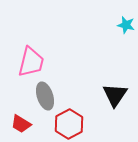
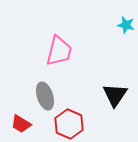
pink trapezoid: moved 28 px right, 11 px up
red hexagon: rotated 8 degrees counterclockwise
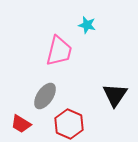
cyan star: moved 39 px left
gray ellipse: rotated 52 degrees clockwise
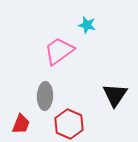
pink trapezoid: rotated 140 degrees counterclockwise
gray ellipse: rotated 32 degrees counterclockwise
red trapezoid: rotated 100 degrees counterclockwise
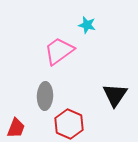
red trapezoid: moved 5 px left, 4 px down
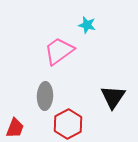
black triangle: moved 2 px left, 2 px down
red hexagon: moved 1 px left; rotated 8 degrees clockwise
red trapezoid: moved 1 px left
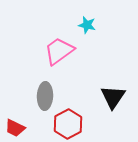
red trapezoid: rotated 95 degrees clockwise
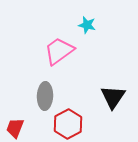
red trapezoid: rotated 85 degrees clockwise
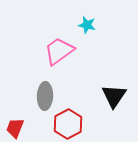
black triangle: moved 1 px right, 1 px up
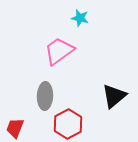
cyan star: moved 7 px left, 7 px up
black triangle: rotated 16 degrees clockwise
